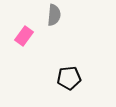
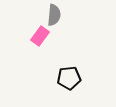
pink rectangle: moved 16 px right
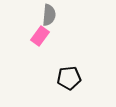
gray semicircle: moved 5 px left
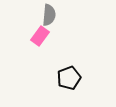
black pentagon: rotated 15 degrees counterclockwise
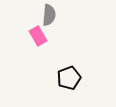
pink rectangle: moved 2 px left; rotated 66 degrees counterclockwise
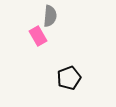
gray semicircle: moved 1 px right, 1 px down
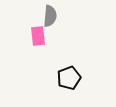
pink rectangle: rotated 24 degrees clockwise
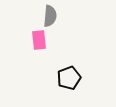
pink rectangle: moved 1 px right, 4 px down
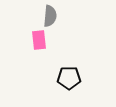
black pentagon: rotated 20 degrees clockwise
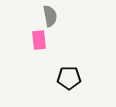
gray semicircle: rotated 15 degrees counterclockwise
